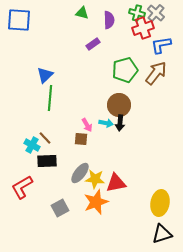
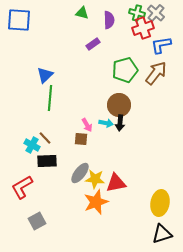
gray square: moved 23 px left, 13 px down
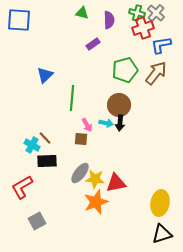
green line: moved 22 px right
